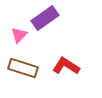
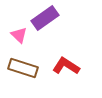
pink triangle: rotated 30 degrees counterclockwise
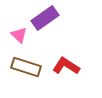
brown rectangle: moved 3 px right, 1 px up
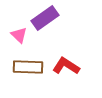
brown rectangle: moved 2 px right; rotated 16 degrees counterclockwise
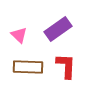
purple rectangle: moved 13 px right, 11 px down
red L-shape: rotated 60 degrees clockwise
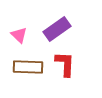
purple rectangle: moved 1 px left
red L-shape: moved 1 px left, 2 px up
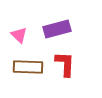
purple rectangle: rotated 20 degrees clockwise
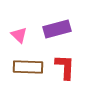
red L-shape: moved 3 px down
